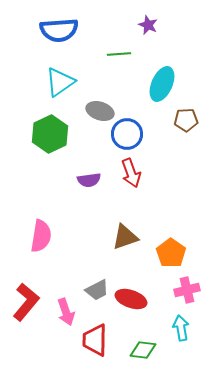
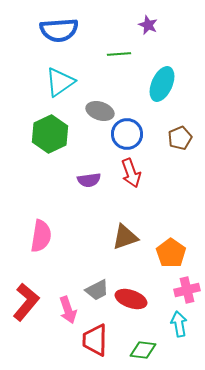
brown pentagon: moved 6 px left, 18 px down; rotated 20 degrees counterclockwise
pink arrow: moved 2 px right, 2 px up
cyan arrow: moved 2 px left, 4 px up
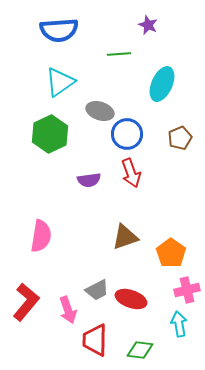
green diamond: moved 3 px left
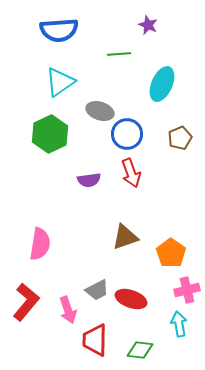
pink semicircle: moved 1 px left, 8 px down
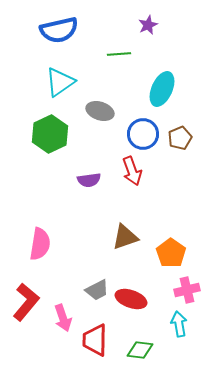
purple star: rotated 24 degrees clockwise
blue semicircle: rotated 9 degrees counterclockwise
cyan ellipse: moved 5 px down
blue circle: moved 16 px right
red arrow: moved 1 px right, 2 px up
pink arrow: moved 5 px left, 8 px down
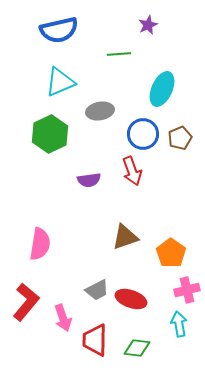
cyan triangle: rotated 12 degrees clockwise
gray ellipse: rotated 28 degrees counterclockwise
green diamond: moved 3 px left, 2 px up
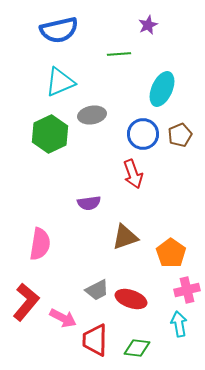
gray ellipse: moved 8 px left, 4 px down
brown pentagon: moved 3 px up
red arrow: moved 1 px right, 3 px down
purple semicircle: moved 23 px down
pink arrow: rotated 44 degrees counterclockwise
